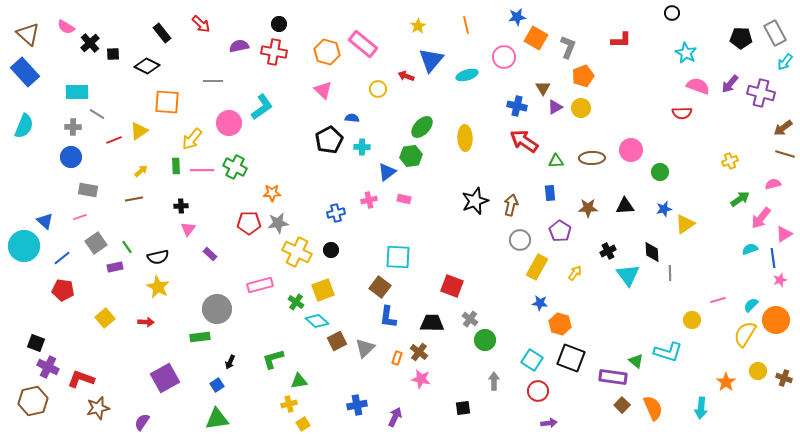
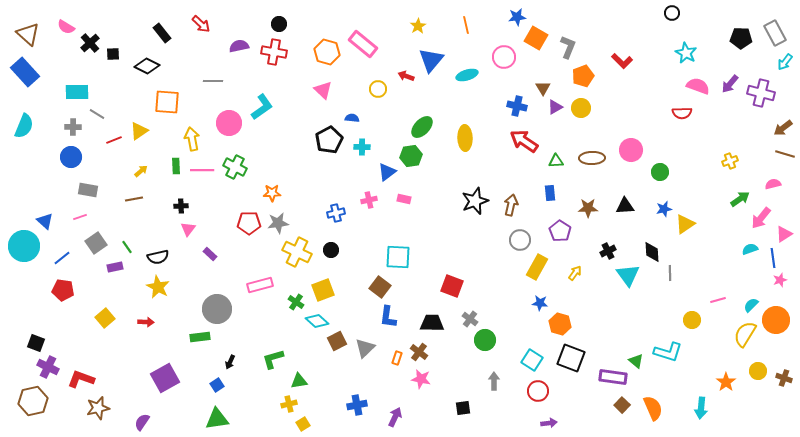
red L-shape at (621, 40): moved 1 px right, 21 px down; rotated 45 degrees clockwise
yellow arrow at (192, 139): rotated 130 degrees clockwise
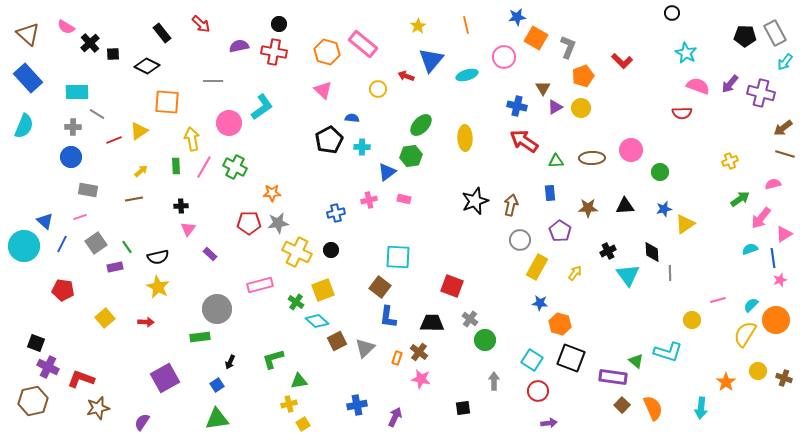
black pentagon at (741, 38): moved 4 px right, 2 px up
blue rectangle at (25, 72): moved 3 px right, 6 px down
green ellipse at (422, 127): moved 1 px left, 2 px up
pink line at (202, 170): moved 2 px right, 3 px up; rotated 60 degrees counterclockwise
blue line at (62, 258): moved 14 px up; rotated 24 degrees counterclockwise
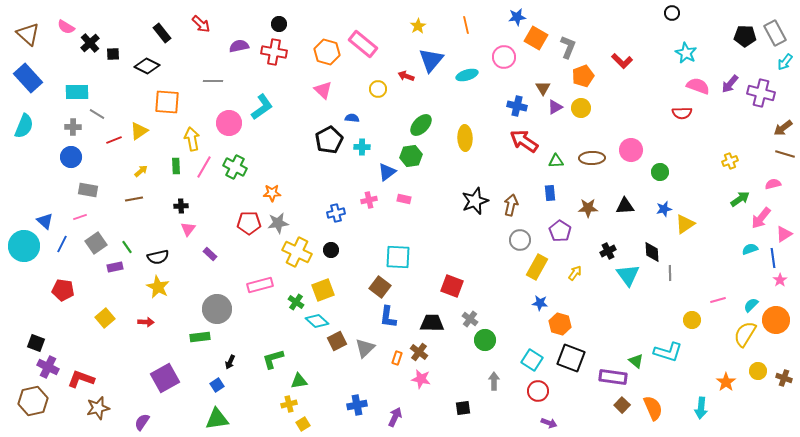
pink star at (780, 280): rotated 16 degrees counterclockwise
purple arrow at (549, 423): rotated 28 degrees clockwise
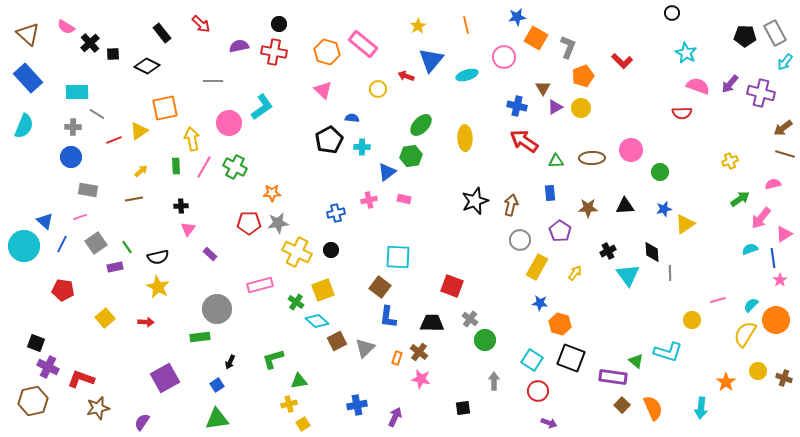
orange square at (167, 102): moved 2 px left, 6 px down; rotated 16 degrees counterclockwise
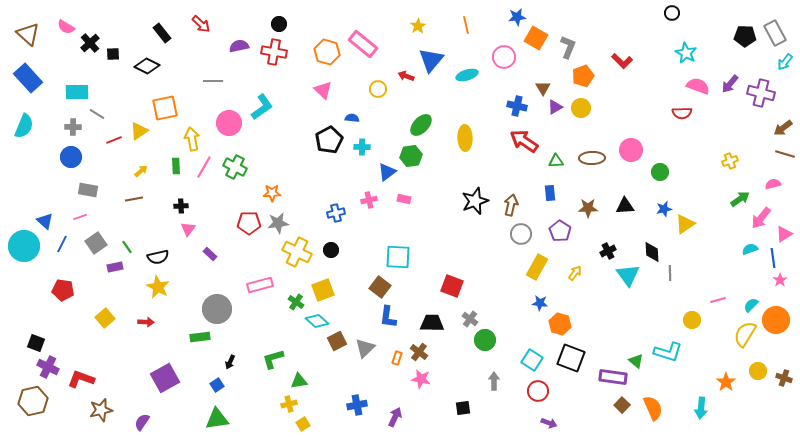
gray circle at (520, 240): moved 1 px right, 6 px up
brown star at (98, 408): moved 3 px right, 2 px down
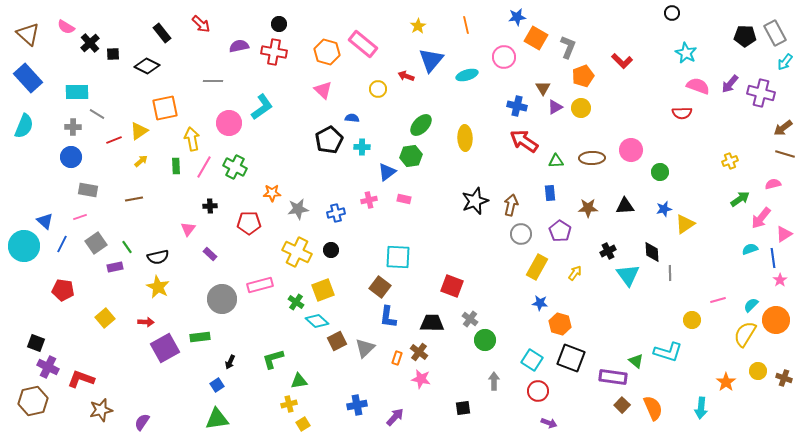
yellow arrow at (141, 171): moved 10 px up
black cross at (181, 206): moved 29 px right
gray star at (278, 223): moved 20 px right, 14 px up
gray circle at (217, 309): moved 5 px right, 10 px up
purple square at (165, 378): moved 30 px up
purple arrow at (395, 417): rotated 18 degrees clockwise
